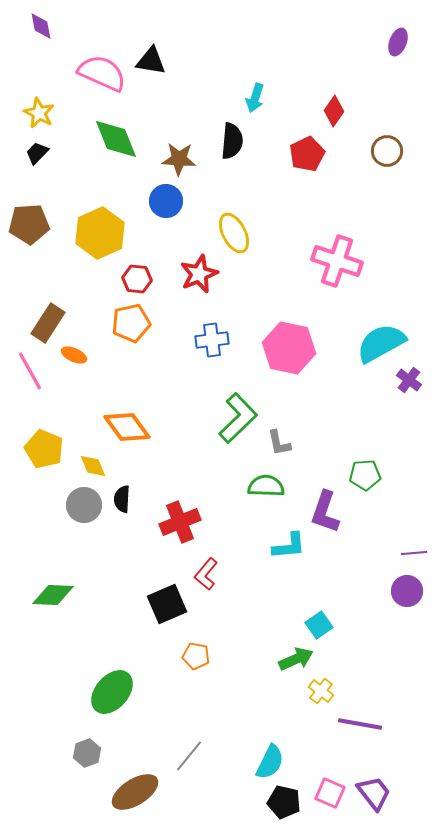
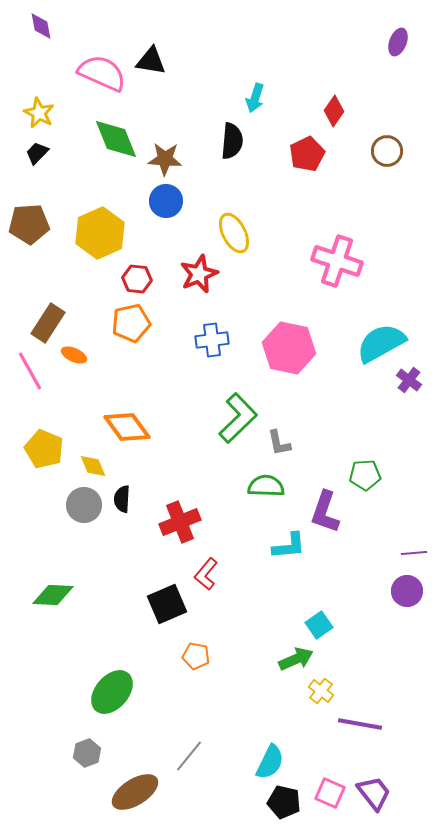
brown star at (179, 159): moved 14 px left
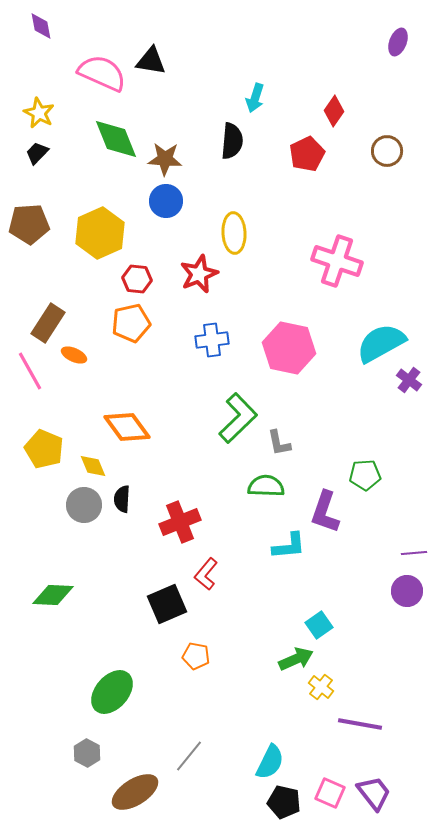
yellow ellipse at (234, 233): rotated 24 degrees clockwise
yellow cross at (321, 691): moved 4 px up
gray hexagon at (87, 753): rotated 12 degrees counterclockwise
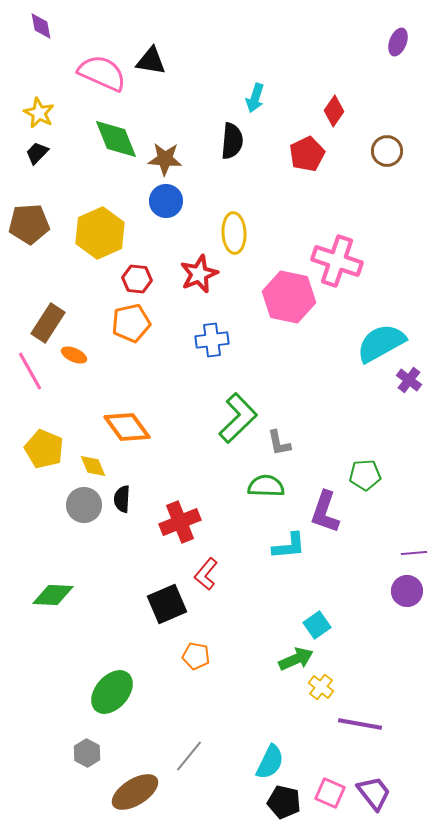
pink hexagon at (289, 348): moved 51 px up
cyan square at (319, 625): moved 2 px left
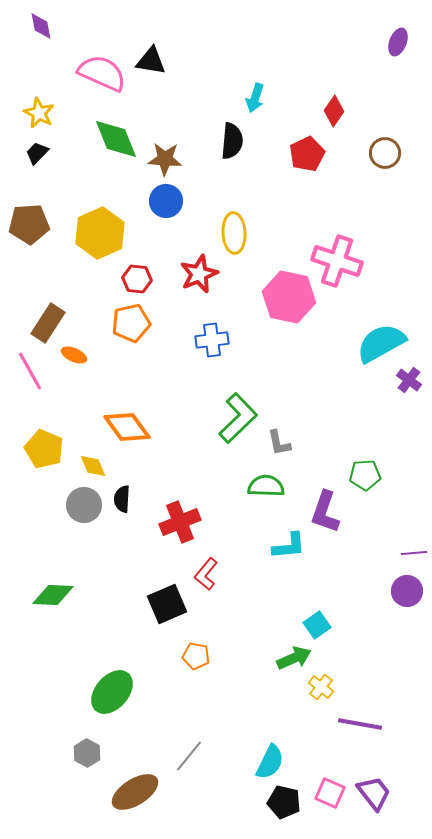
brown circle at (387, 151): moved 2 px left, 2 px down
green arrow at (296, 659): moved 2 px left, 1 px up
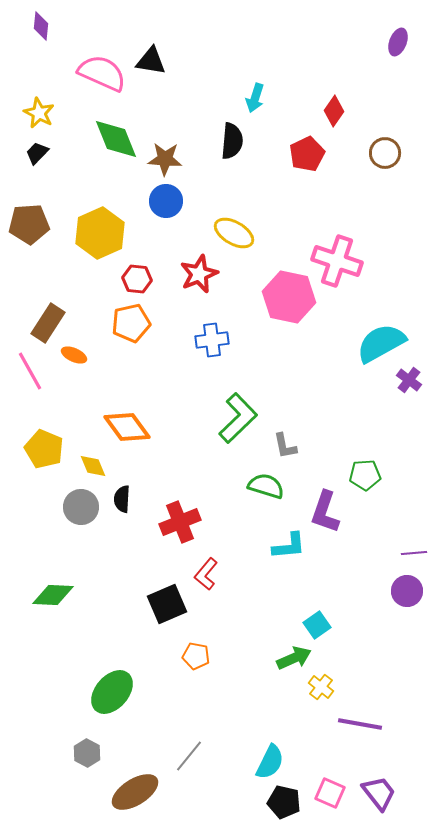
purple diamond at (41, 26): rotated 16 degrees clockwise
yellow ellipse at (234, 233): rotated 57 degrees counterclockwise
gray L-shape at (279, 443): moved 6 px right, 3 px down
green semicircle at (266, 486): rotated 15 degrees clockwise
gray circle at (84, 505): moved 3 px left, 2 px down
purple trapezoid at (374, 793): moved 5 px right
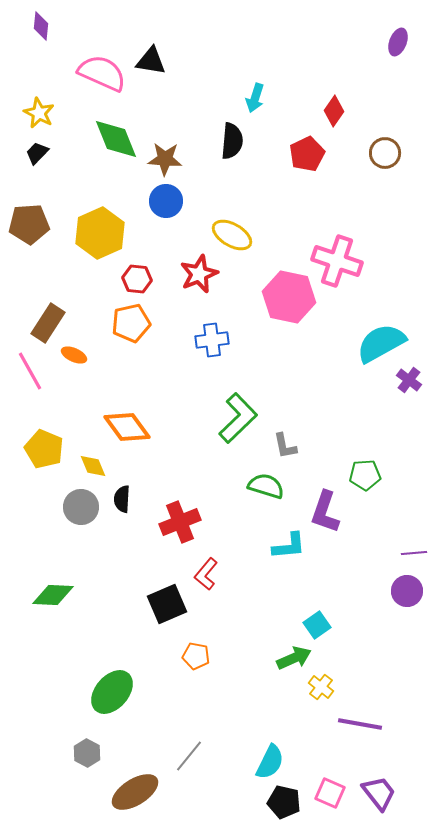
yellow ellipse at (234, 233): moved 2 px left, 2 px down
